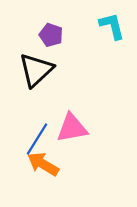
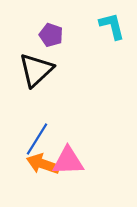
pink triangle: moved 4 px left, 33 px down; rotated 8 degrees clockwise
orange arrow: rotated 12 degrees counterclockwise
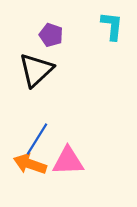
cyan L-shape: rotated 20 degrees clockwise
orange arrow: moved 13 px left
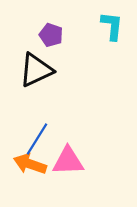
black triangle: rotated 18 degrees clockwise
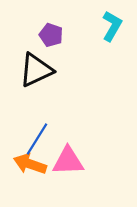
cyan L-shape: rotated 24 degrees clockwise
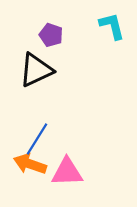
cyan L-shape: rotated 44 degrees counterclockwise
pink triangle: moved 1 px left, 11 px down
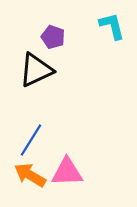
purple pentagon: moved 2 px right, 2 px down
blue line: moved 6 px left, 1 px down
orange arrow: moved 11 px down; rotated 12 degrees clockwise
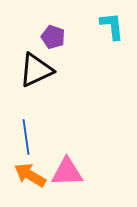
cyan L-shape: rotated 8 degrees clockwise
blue line: moved 5 px left, 3 px up; rotated 40 degrees counterclockwise
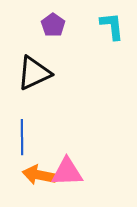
purple pentagon: moved 12 px up; rotated 15 degrees clockwise
black triangle: moved 2 px left, 3 px down
blue line: moved 4 px left; rotated 8 degrees clockwise
orange arrow: moved 9 px right; rotated 20 degrees counterclockwise
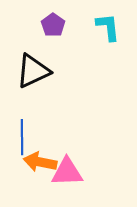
cyan L-shape: moved 4 px left, 1 px down
black triangle: moved 1 px left, 2 px up
orange arrow: moved 1 px right, 13 px up
